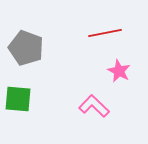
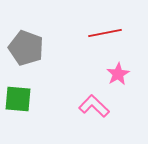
pink star: moved 1 px left, 3 px down; rotated 15 degrees clockwise
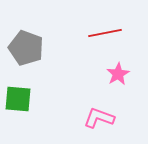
pink L-shape: moved 5 px right, 12 px down; rotated 24 degrees counterclockwise
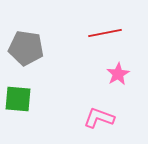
gray pentagon: rotated 12 degrees counterclockwise
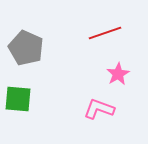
red line: rotated 8 degrees counterclockwise
gray pentagon: rotated 16 degrees clockwise
pink L-shape: moved 9 px up
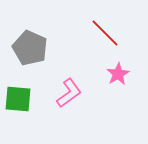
red line: rotated 64 degrees clockwise
gray pentagon: moved 4 px right
pink L-shape: moved 30 px left, 16 px up; rotated 124 degrees clockwise
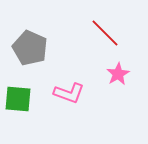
pink L-shape: rotated 56 degrees clockwise
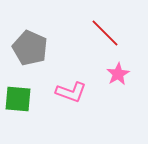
pink L-shape: moved 2 px right, 1 px up
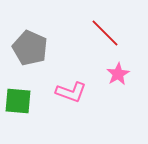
green square: moved 2 px down
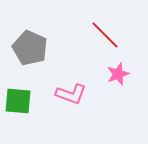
red line: moved 2 px down
pink star: rotated 10 degrees clockwise
pink L-shape: moved 2 px down
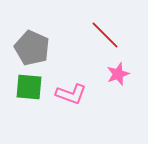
gray pentagon: moved 2 px right
green square: moved 11 px right, 14 px up
